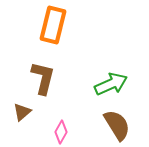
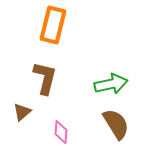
brown L-shape: moved 2 px right
green arrow: rotated 12 degrees clockwise
brown semicircle: moved 1 px left, 1 px up
pink diamond: rotated 25 degrees counterclockwise
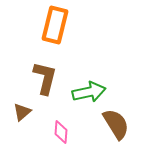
orange rectangle: moved 2 px right
green arrow: moved 22 px left, 8 px down
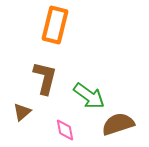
green arrow: moved 4 px down; rotated 48 degrees clockwise
brown semicircle: moved 2 px right; rotated 76 degrees counterclockwise
pink diamond: moved 4 px right, 2 px up; rotated 15 degrees counterclockwise
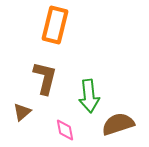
green arrow: rotated 48 degrees clockwise
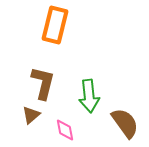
brown L-shape: moved 2 px left, 5 px down
brown triangle: moved 9 px right, 3 px down
brown semicircle: moved 7 px right, 1 px up; rotated 72 degrees clockwise
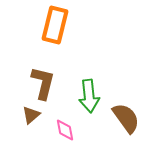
brown semicircle: moved 1 px right, 5 px up
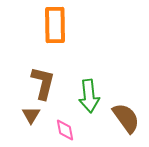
orange rectangle: rotated 15 degrees counterclockwise
brown triangle: rotated 18 degrees counterclockwise
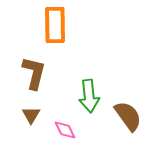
brown L-shape: moved 9 px left, 10 px up
brown semicircle: moved 2 px right, 2 px up
pink diamond: rotated 15 degrees counterclockwise
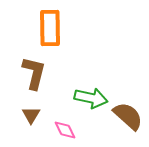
orange rectangle: moved 5 px left, 3 px down
green arrow: moved 2 px right, 2 px down; rotated 72 degrees counterclockwise
brown semicircle: rotated 12 degrees counterclockwise
